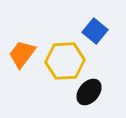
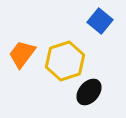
blue square: moved 5 px right, 10 px up
yellow hexagon: rotated 15 degrees counterclockwise
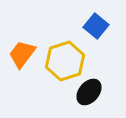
blue square: moved 4 px left, 5 px down
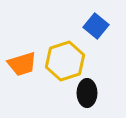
orange trapezoid: moved 10 px down; rotated 144 degrees counterclockwise
black ellipse: moved 2 px left, 1 px down; rotated 40 degrees counterclockwise
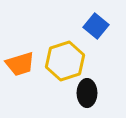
orange trapezoid: moved 2 px left
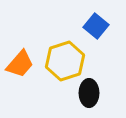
orange trapezoid: rotated 32 degrees counterclockwise
black ellipse: moved 2 px right
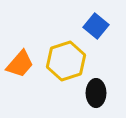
yellow hexagon: moved 1 px right
black ellipse: moved 7 px right
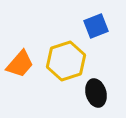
blue square: rotated 30 degrees clockwise
black ellipse: rotated 16 degrees counterclockwise
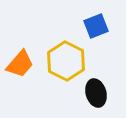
yellow hexagon: rotated 15 degrees counterclockwise
